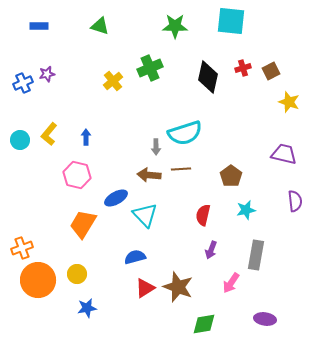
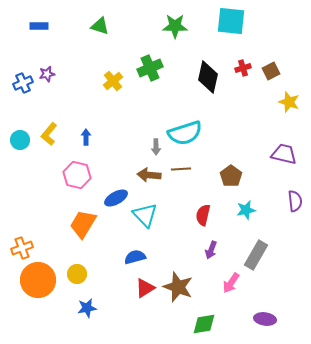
gray rectangle: rotated 20 degrees clockwise
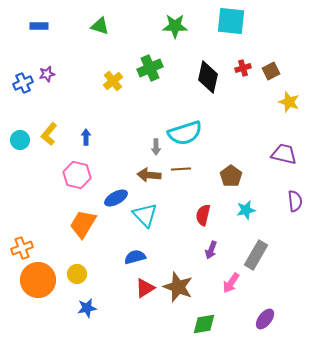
purple ellipse: rotated 60 degrees counterclockwise
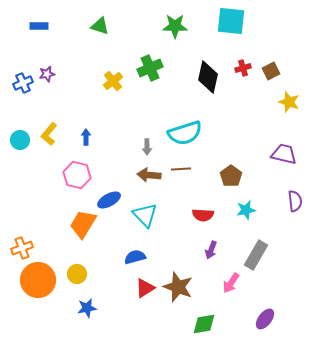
gray arrow: moved 9 px left
blue ellipse: moved 7 px left, 2 px down
red semicircle: rotated 100 degrees counterclockwise
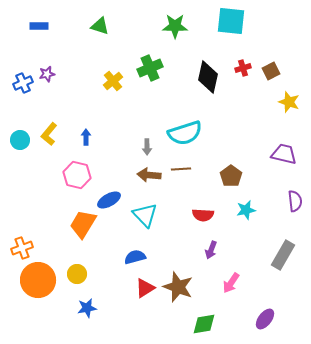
gray rectangle: moved 27 px right
